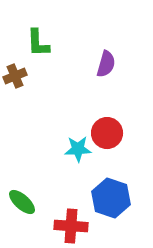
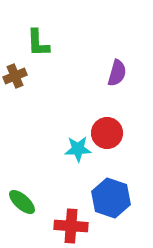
purple semicircle: moved 11 px right, 9 px down
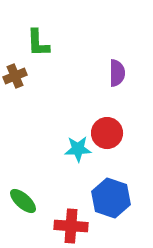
purple semicircle: rotated 16 degrees counterclockwise
green ellipse: moved 1 px right, 1 px up
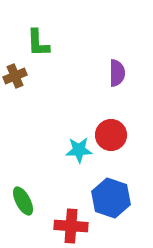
red circle: moved 4 px right, 2 px down
cyan star: moved 1 px right, 1 px down
green ellipse: rotated 20 degrees clockwise
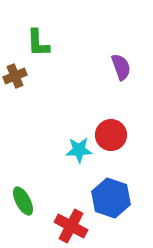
purple semicircle: moved 4 px right, 6 px up; rotated 20 degrees counterclockwise
red cross: rotated 24 degrees clockwise
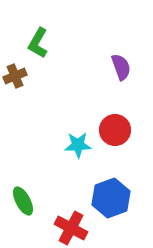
green L-shape: rotated 32 degrees clockwise
red circle: moved 4 px right, 5 px up
cyan star: moved 1 px left, 5 px up
blue hexagon: rotated 21 degrees clockwise
red cross: moved 2 px down
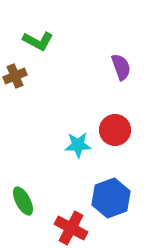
green L-shape: moved 2 px up; rotated 92 degrees counterclockwise
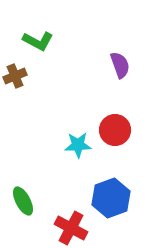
purple semicircle: moved 1 px left, 2 px up
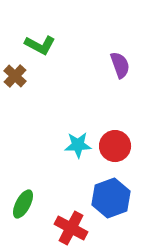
green L-shape: moved 2 px right, 4 px down
brown cross: rotated 25 degrees counterclockwise
red circle: moved 16 px down
green ellipse: moved 3 px down; rotated 56 degrees clockwise
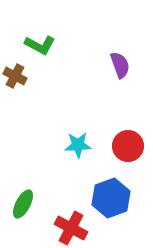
brown cross: rotated 15 degrees counterclockwise
red circle: moved 13 px right
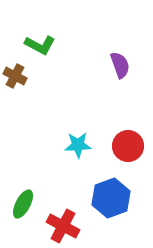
red cross: moved 8 px left, 2 px up
